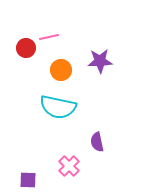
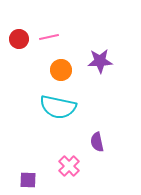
red circle: moved 7 px left, 9 px up
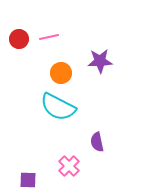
orange circle: moved 3 px down
cyan semicircle: rotated 15 degrees clockwise
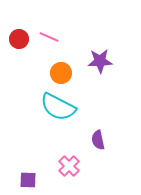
pink line: rotated 36 degrees clockwise
purple semicircle: moved 1 px right, 2 px up
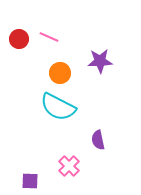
orange circle: moved 1 px left
purple square: moved 2 px right, 1 px down
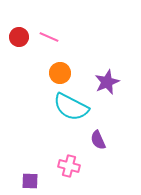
red circle: moved 2 px up
purple star: moved 7 px right, 21 px down; rotated 20 degrees counterclockwise
cyan semicircle: moved 13 px right
purple semicircle: rotated 12 degrees counterclockwise
pink cross: rotated 30 degrees counterclockwise
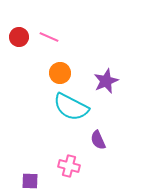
purple star: moved 1 px left, 1 px up
